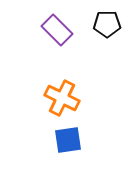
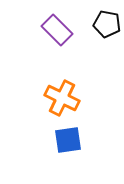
black pentagon: rotated 12 degrees clockwise
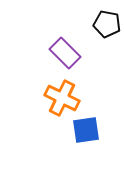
purple rectangle: moved 8 px right, 23 px down
blue square: moved 18 px right, 10 px up
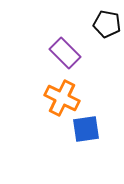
blue square: moved 1 px up
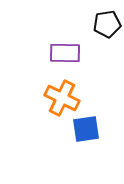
black pentagon: rotated 20 degrees counterclockwise
purple rectangle: rotated 44 degrees counterclockwise
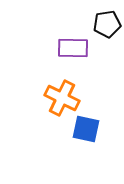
purple rectangle: moved 8 px right, 5 px up
blue square: rotated 20 degrees clockwise
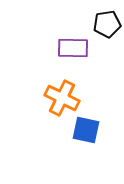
blue square: moved 1 px down
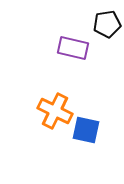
purple rectangle: rotated 12 degrees clockwise
orange cross: moved 7 px left, 13 px down
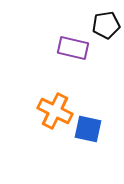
black pentagon: moved 1 px left, 1 px down
blue square: moved 2 px right, 1 px up
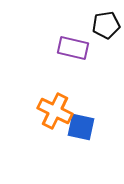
blue square: moved 7 px left, 2 px up
